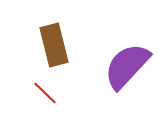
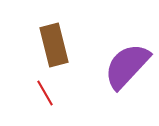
red line: rotated 16 degrees clockwise
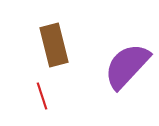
red line: moved 3 px left, 3 px down; rotated 12 degrees clockwise
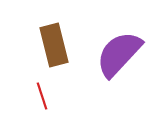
purple semicircle: moved 8 px left, 12 px up
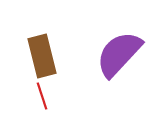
brown rectangle: moved 12 px left, 11 px down
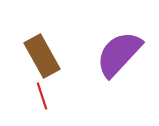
brown rectangle: rotated 15 degrees counterclockwise
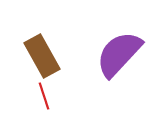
red line: moved 2 px right
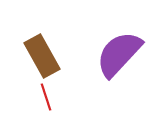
red line: moved 2 px right, 1 px down
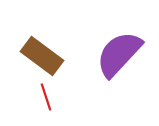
brown rectangle: rotated 24 degrees counterclockwise
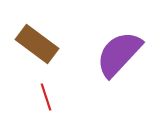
brown rectangle: moved 5 px left, 12 px up
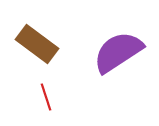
purple semicircle: moved 1 px left, 2 px up; rotated 14 degrees clockwise
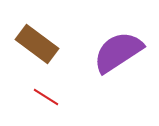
red line: rotated 40 degrees counterclockwise
